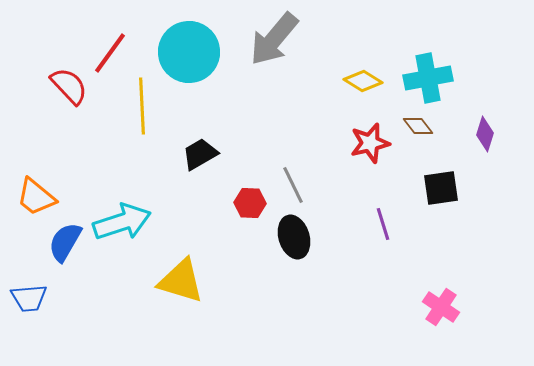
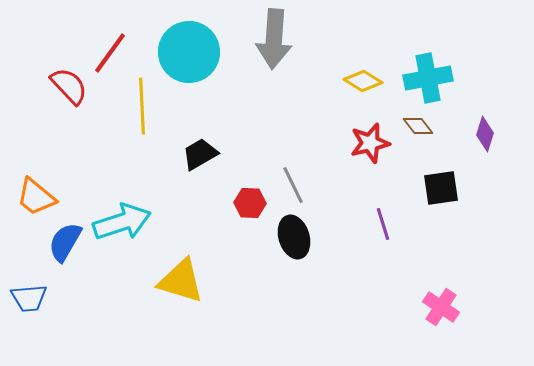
gray arrow: rotated 36 degrees counterclockwise
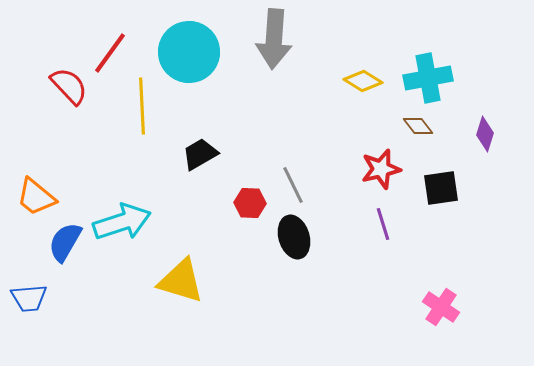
red star: moved 11 px right, 26 px down
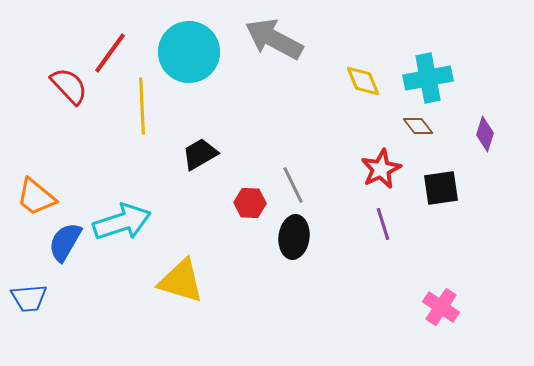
gray arrow: rotated 114 degrees clockwise
yellow diamond: rotated 36 degrees clockwise
red star: rotated 12 degrees counterclockwise
black ellipse: rotated 24 degrees clockwise
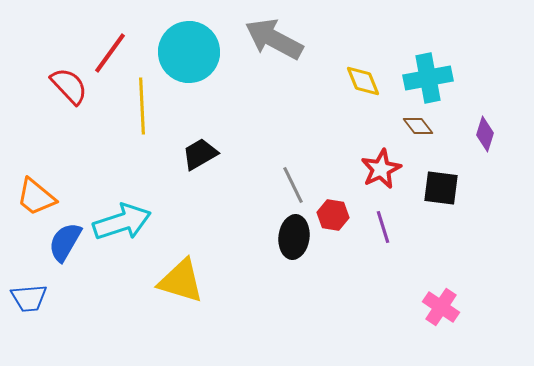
black square: rotated 15 degrees clockwise
red hexagon: moved 83 px right, 12 px down; rotated 8 degrees clockwise
purple line: moved 3 px down
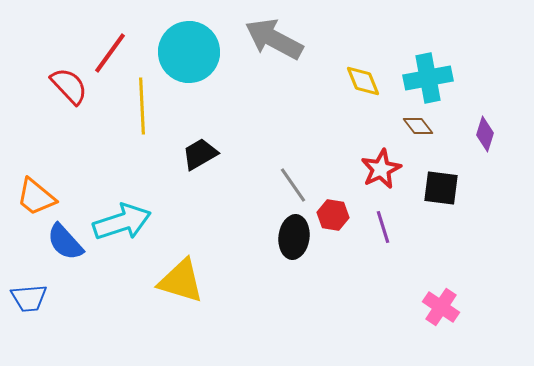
gray line: rotated 9 degrees counterclockwise
blue semicircle: rotated 72 degrees counterclockwise
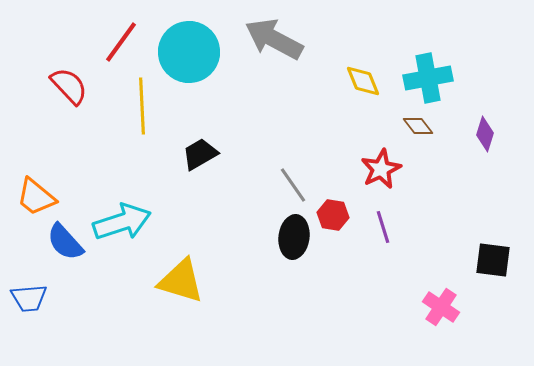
red line: moved 11 px right, 11 px up
black square: moved 52 px right, 72 px down
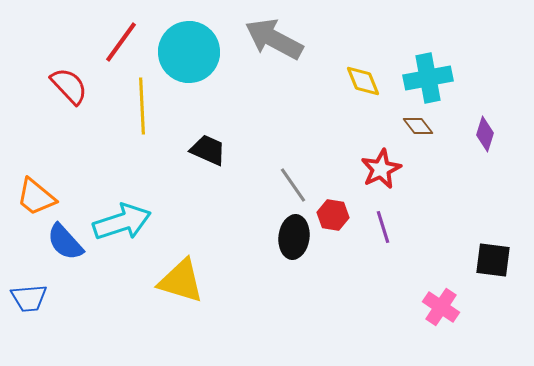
black trapezoid: moved 8 px right, 4 px up; rotated 54 degrees clockwise
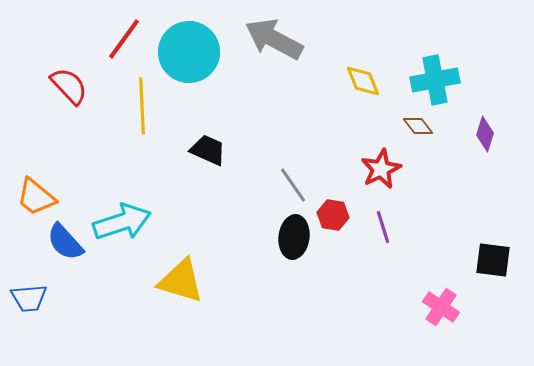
red line: moved 3 px right, 3 px up
cyan cross: moved 7 px right, 2 px down
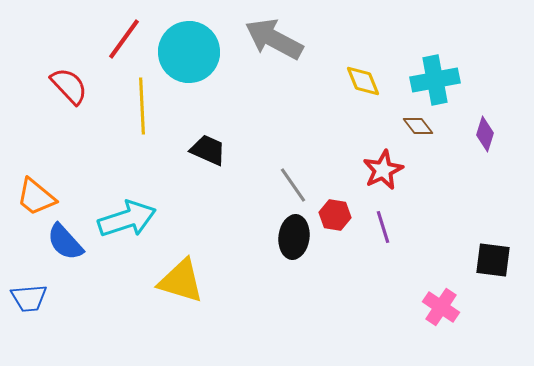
red star: moved 2 px right, 1 px down
red hexagon: moved 2 px right
cyan arrow: moved 5 px right, 3 px up
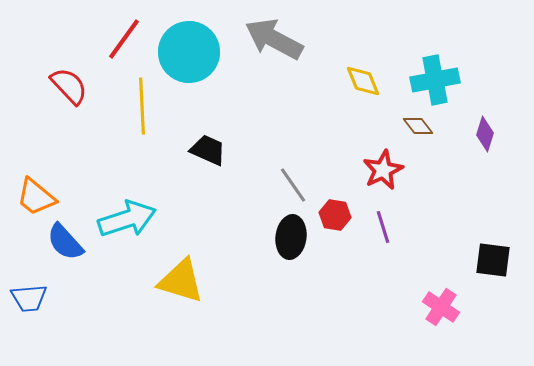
black ellipse: moved 3 px left
